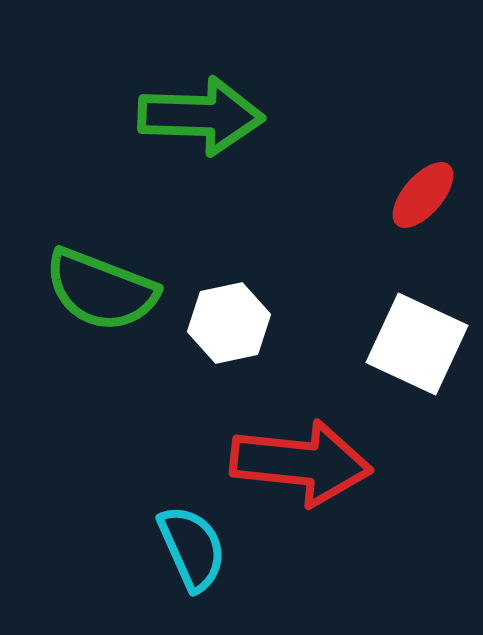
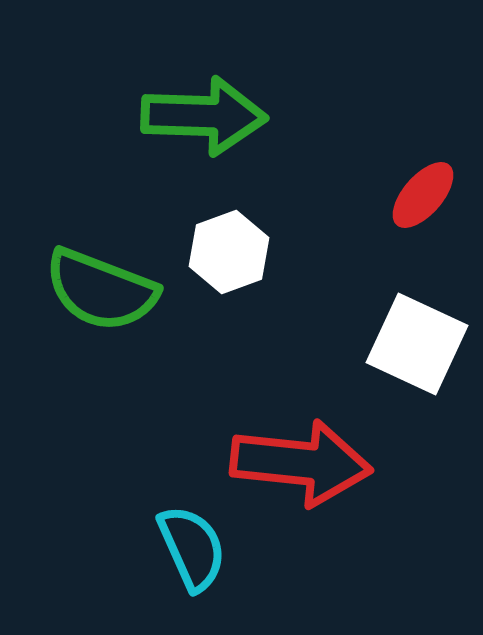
green arrow: moved 3 px right
white hexagon: moved 71 px up; rotated 8 degrees counterclockwise
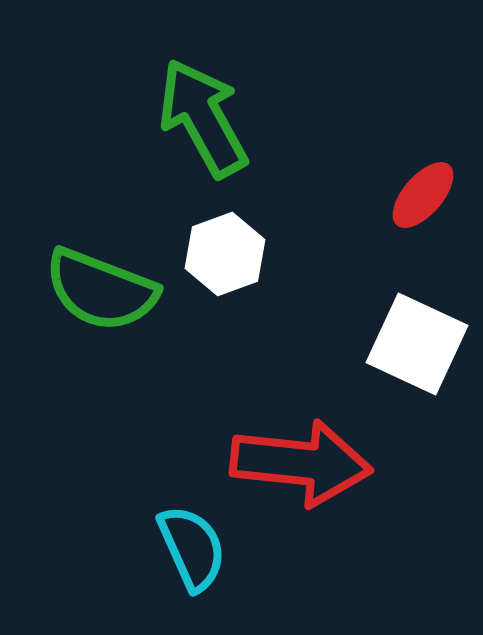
green arrow: moved 1 px left, 2 px down; rotated 121 degrees counterclockwise
white hexagon: moved 4 px left, 2 px down
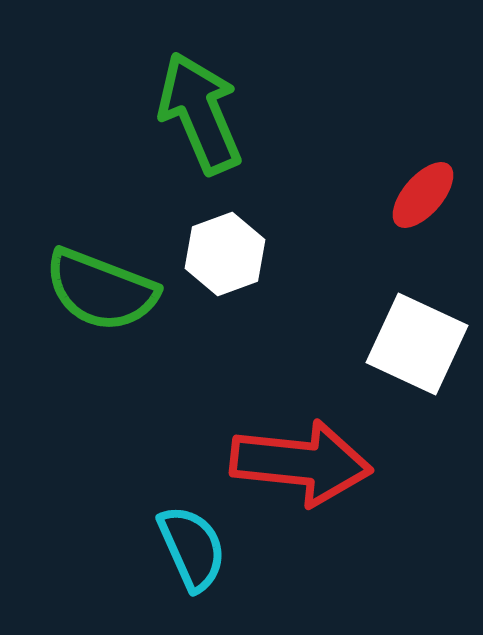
green arrow: moved 3 px left, 5 px up; rotated 6 degrees clockwise
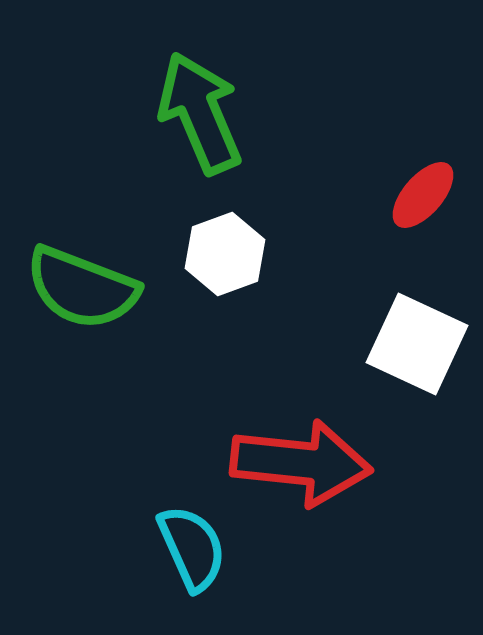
green semicircle: moved 19 px left, 2 px up
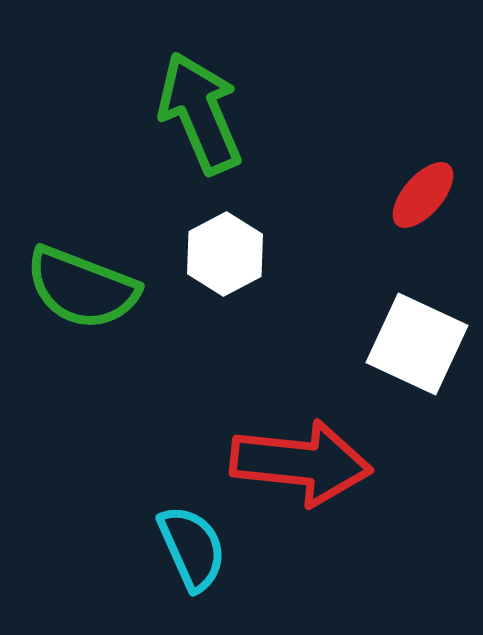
white hexagon: rotated 8 degrees counterclockwise
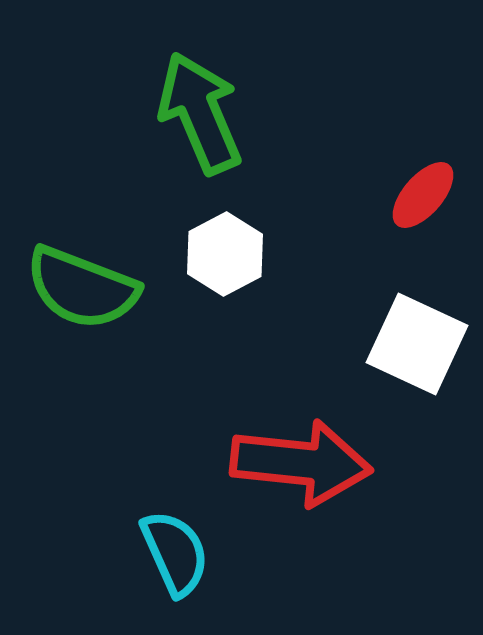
cyan semicircle: moved 17 px left, 5 px down
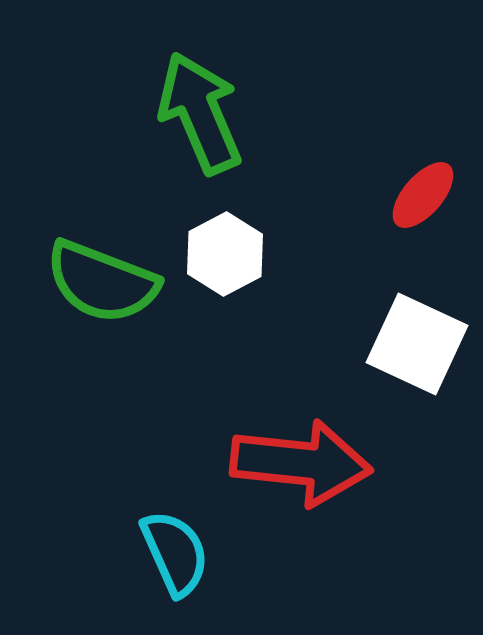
green semicircle: moved 20 px right, 6 px up
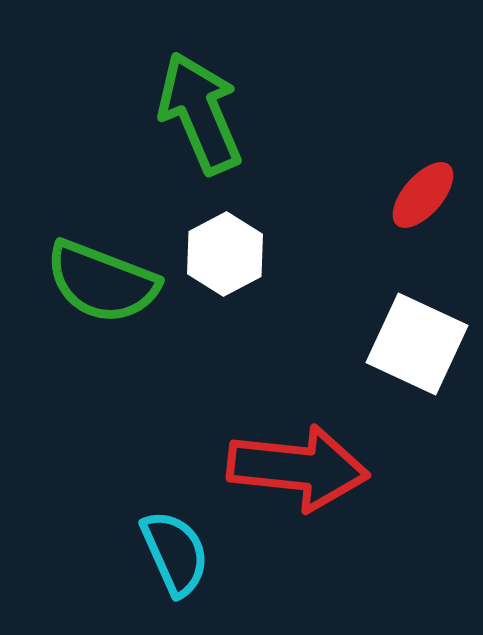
red arrow: moved 3 px left, 5 px down
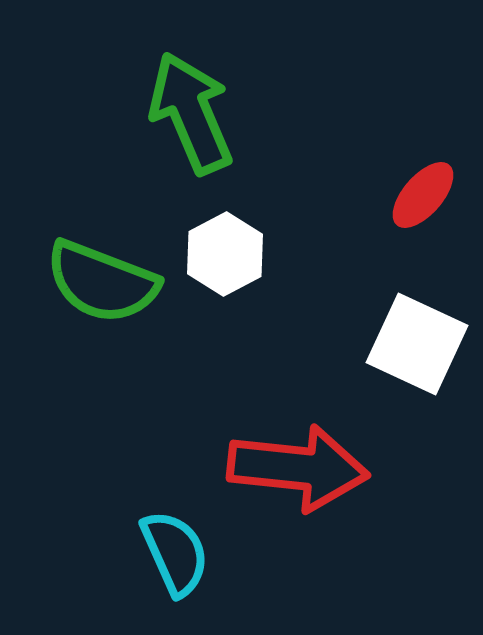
green arrow: moved 9 px left
